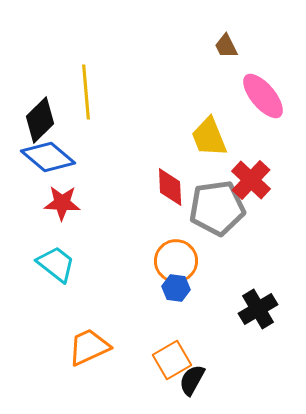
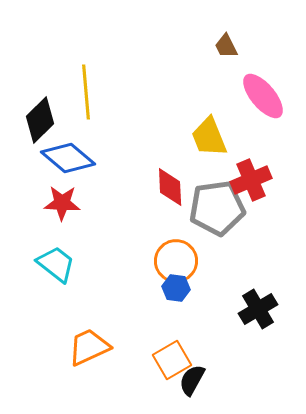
blue diamond: moved 20 px right, 1 px down
red cross: rotated 24 degrees clockwise
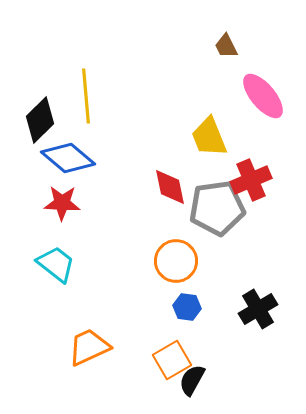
yellow line: moved 4 px down
red diamond: rotated 9 degrees counterclockwise
blue hexagon: moved 11 px right, 19 px down
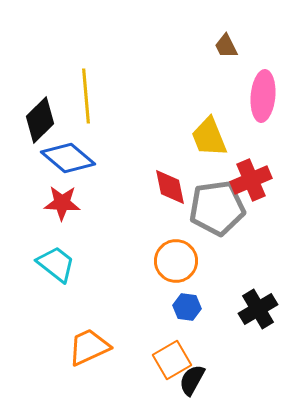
pink ellipse: rotated 45 degrees clockwise
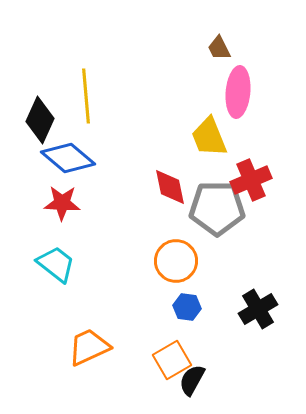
brown trapezoid: moved 7 px left, 2 px down
pink ellipse: moved 25 px left, 4 px up
black diamond: rotated 21 degrees counterclockwise
gray pentagon: rotated 8 degrees clockwise
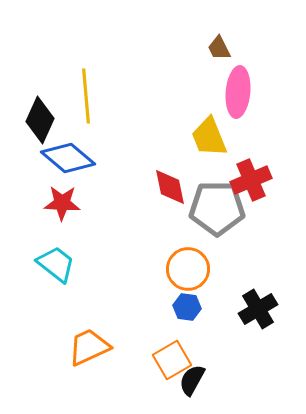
orange circle: moved 12 px right, 8 px down
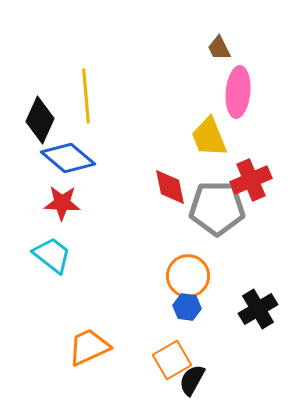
cyan trapezoid: moved 4 px left, 9 px up
orange circle: moved 7 px down
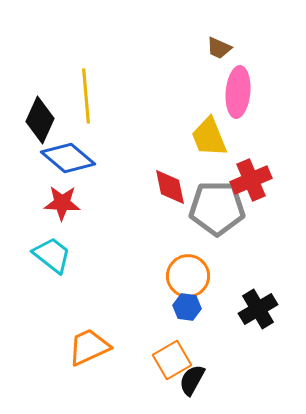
brown trapezoid: rotated 40 degrees counterclockwise
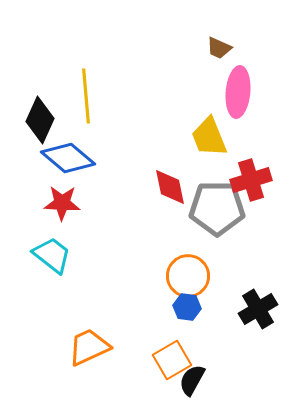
red cross: rotated 6 degrees clockwise
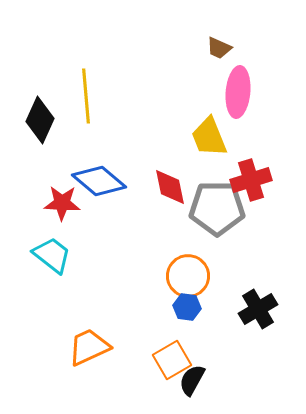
blue diamond: moved 31 px right, 23 px down
